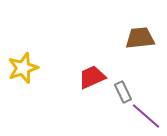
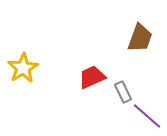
brown trapezoid: rotated 116 degrees clockwise
yellow star: rotated 12 degrees counterclockwise
purple line: moved 1 px right
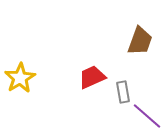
brown trapezoid: moved 3 px down
yellow star: moved 3 px left, 10 px down
gray rectangle: rotated 15 degrees clockwise
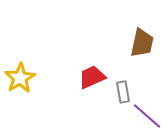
brown trapezoid: moved 2 px right, 2 px down; rotated 8 degrees counterclockwise
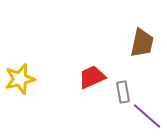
yellow star: moved 1 px down; rotated 16 degrees clockwise
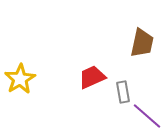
yellow star: rotated 16 degrees counterclockwise
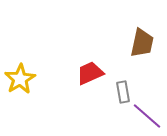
red trapezoid: moved 2 px left, 4 px up
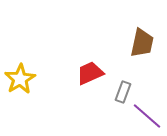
gray rectangle: rotated 30 degrees clockwise
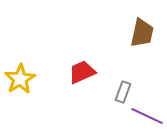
brown trapezoid: moved 10 px up
red trapezoid: moved 8 px left, 1 px up
purple line: rotated 16 degrees counterclockwise
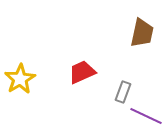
purple line: moved 1 px left
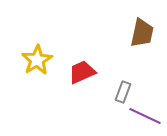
yellow star: moved 17 px right, 19 px up
purple line: moved 1 px left
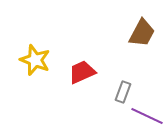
brown trapezoid: rotated 16 degrees clockwise
yellow star: moved 2 px left; rotated 20 degrees counterclockwise
purple line: moved 2 px right
